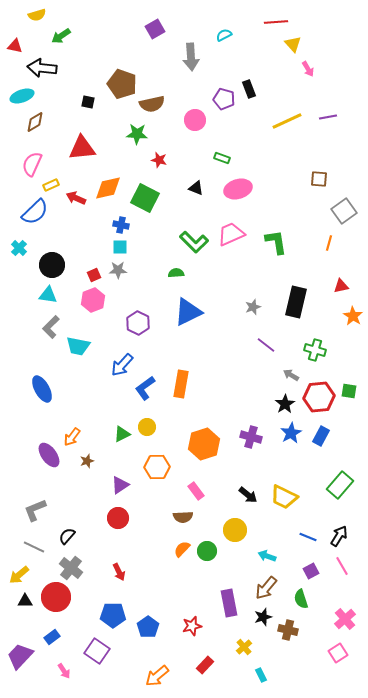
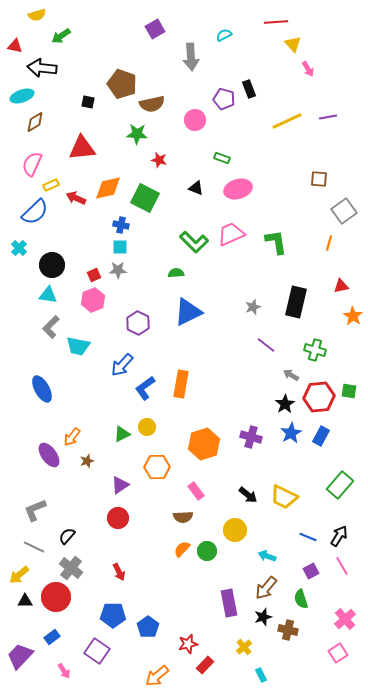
red star at (192, 626): moved 4 px left, 18 px down
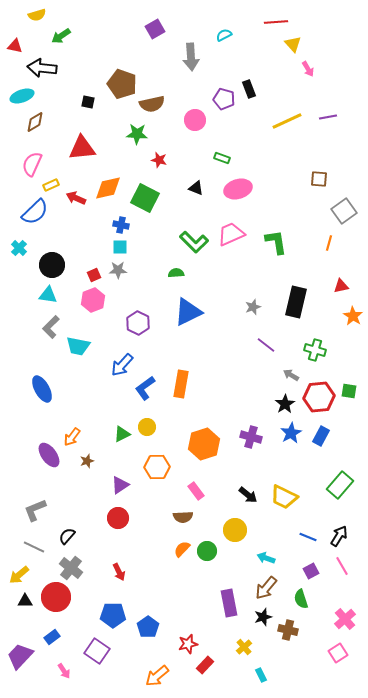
cyan arrow at (267, 556): moved 1 px left, 2 px down
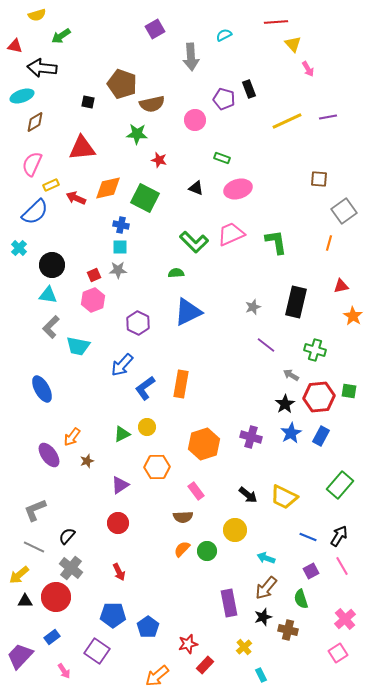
red circle at (118, 518): moved 5 px down
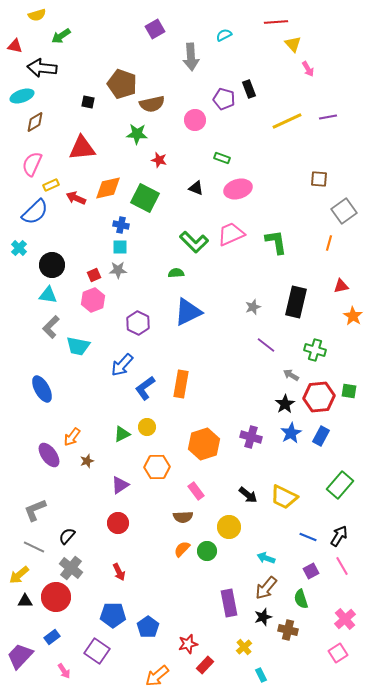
yellow circle at (235, 530): moved 6 px left, 3 px up
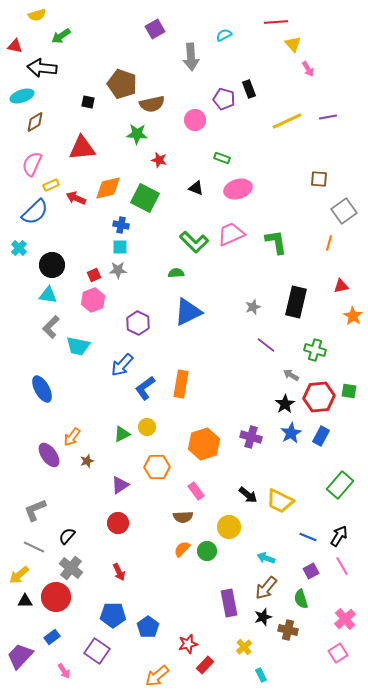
yellow trapezoid at (284, 497): moved 4 px left, 4 px down
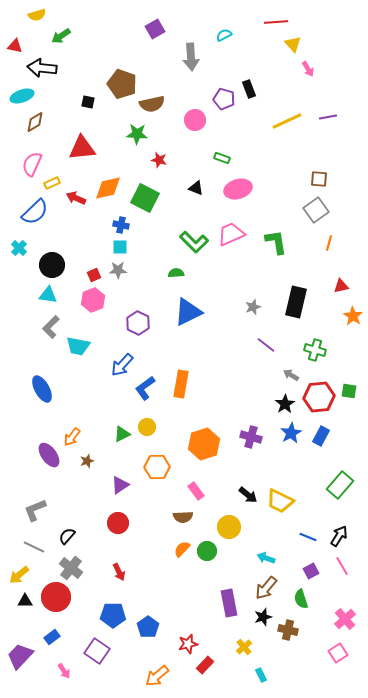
yellow rectangle at (51, 185): moved 1 px right, 2 px up
gray square at (344, 211): moved 28 px left, 1 px up
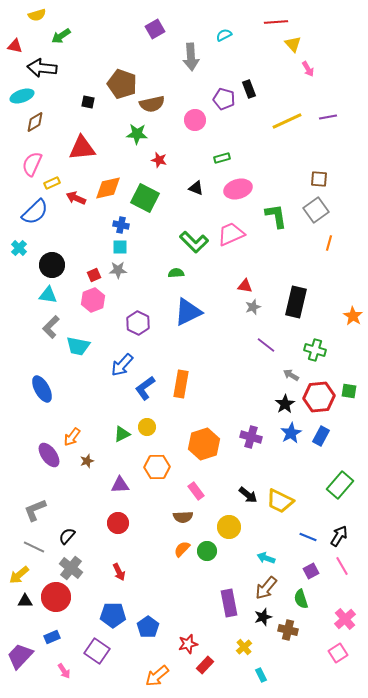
green rectangle at (222, 158): rotated 35 degrees counterclockwise
green L-shape at (276, 242): moved 26 px up
red triangle at (341, 286): moved 96 px left; rotated 21 degrees clockwise
purple triangle at (120, 485): rotated 30 degrees clockwise
blue rectangle at (52, 637): rotated 14 degrees clockwise
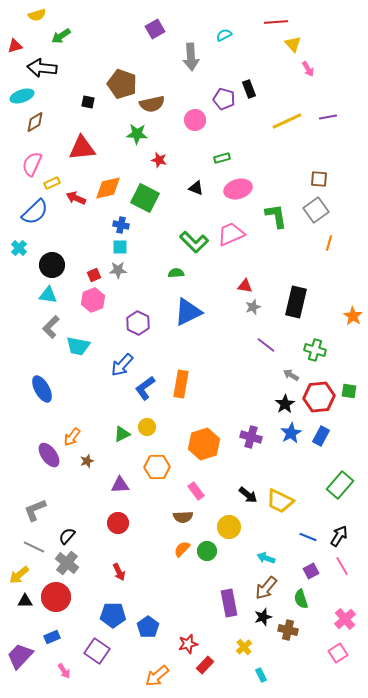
red triangle at (15, 46): rotated 28 degrees counterclockwise
gray cross at (71, 568): moved 4 px left, 5 px up
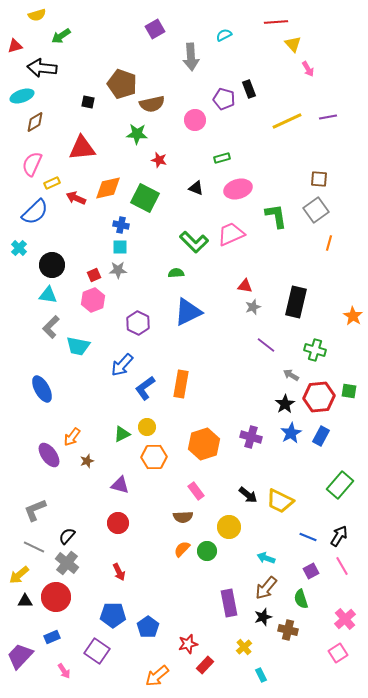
orange hexagon at (157, 467): moved 3 px left, 10 px up
purple triangle at (120, 485): rotated 18 degrees clockwise
